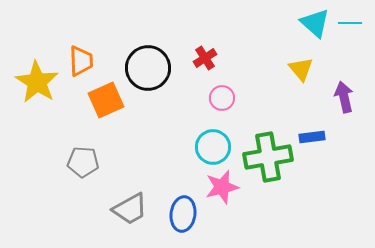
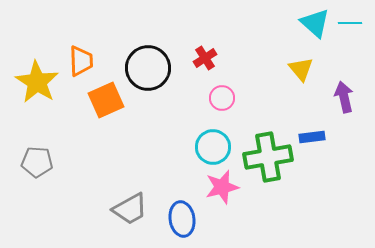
gray pentagon: moved 46 px left
blue ellipse: moved 1 px left, 5 px down; rotated 16 degrees counterclockwise
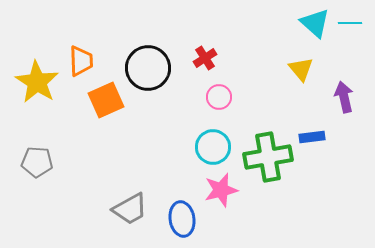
pink circle: moved 3 px left, 1 px up
pink star: moved 1 px left, 3 px down
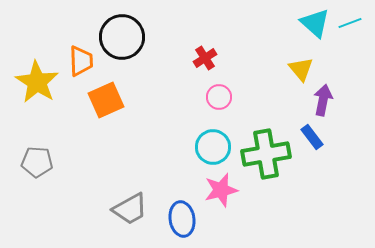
cyan line: rotated 20 degrees counterclockwise
black circle: moved 26 px left, 31 px up
purple arrow: moved 21 px left, 3 px down; rotated 24 degrees clockwise
blue rectangle: rotated 60 degrees clockwise
green cross: moved 2 px left, 3 px up
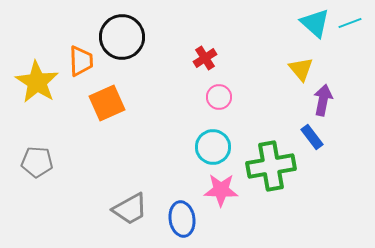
orange square: moved 1 px right, 3 px down
green cross: moved 5 px right, 12 px down
pink star: rotated 16 degrees clockwise
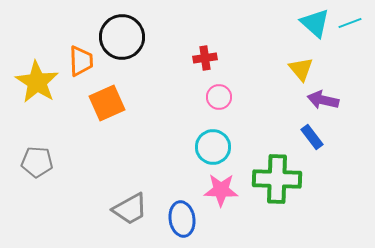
red cross: rotated 25 degrees clockwise
purple arrow: rotated 88 degrees counterclockwise
green cross: moved 6 px right, 13 px down; rotated 12 degrees clockwise
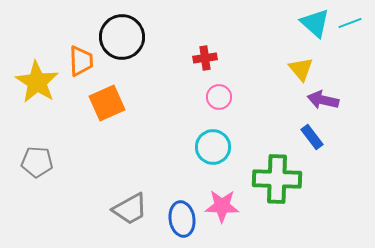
pink star: moved 1 px right, 16 px down
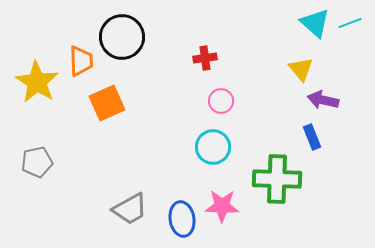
pink circle: moved 2 px right, 4 px down
blue rectangle: rotated 15 degrees clockwise
gray pentagon: rotated 16 degrees counterclockwise
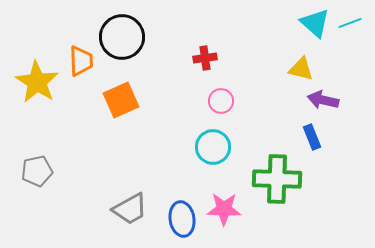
yellow triangle: rotated 36 degrees counterclockwise
orange square: moved 14 px right, 3 px up
gray pentagon: moved 9 px down
pink star: moved 2 px right, 3 px down
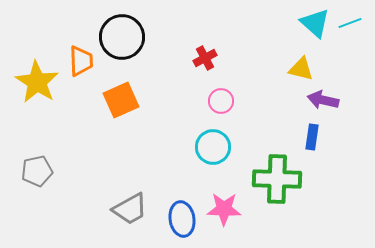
red cross: rotated 20 degrees counterclockwise
blue rectangle: rotated 30 degrees clockwise
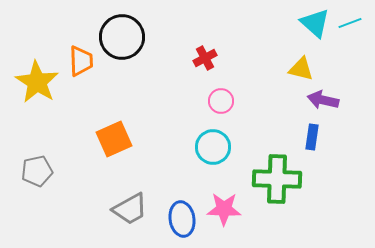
orange square: moved 7 px left, 39 px down
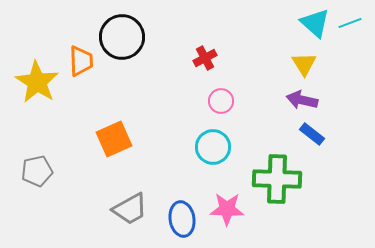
yellow triangle: moved 3 px right, 5 px up; rotated 44 degrees clockwise
purple arrow: moved 21 px left
blue rectangle: moved 3 px up; rotated 60 degrees counterclockwise
pink star: moved 3 px right
